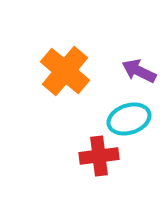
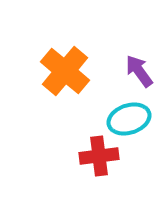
purple arrow: rotated 28 degrees clockwise
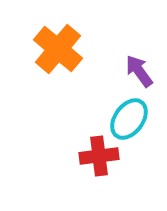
orange cross: moved 7 px left, 22 px up
cyan ellipse: rotated 36 degrees counterclockwise
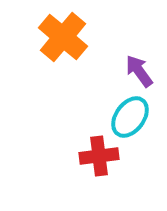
orange cross: moved 5 px right, 12 px up
cyan ellipse: moved 1 px right, 2 px up
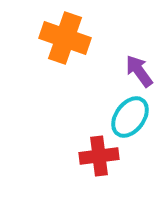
orange cross: moved 2 px right, 1 px down; rotated 21 degrees counterclockwise
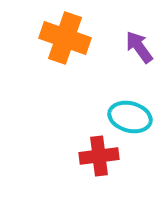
purple arrow: moved 24 px up
cyan ellipse: rotated 69 degrees clockwise
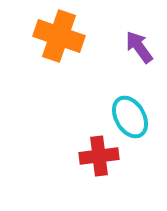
orange cross: moved 6 px left, 2 px up
cyan ellipse: rotated 45 degrees clockwise
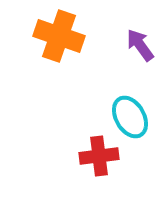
purple arrow: moved 1 px right, 2 px up
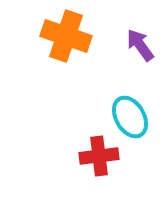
orange cross: moved 7 px right
